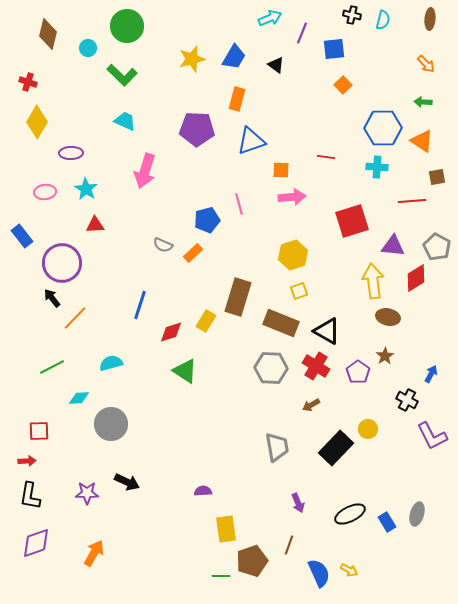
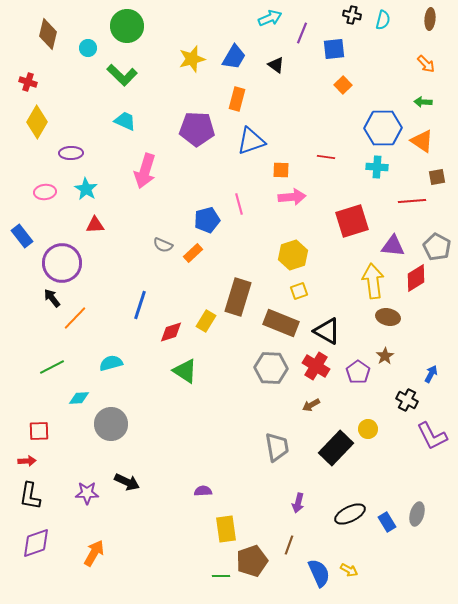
purple arrow at (298, 503): rotated 36 degrees clockwise
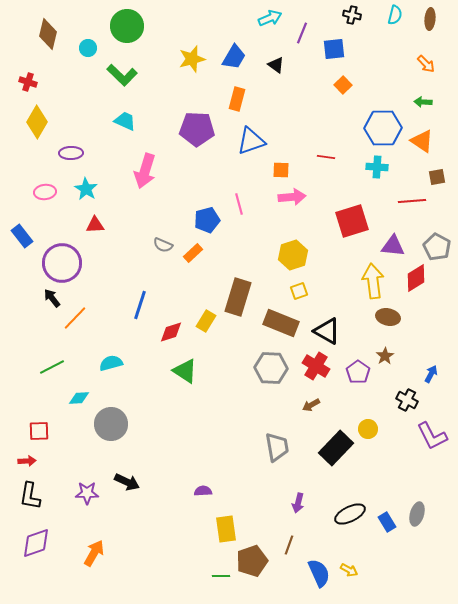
cyan semicircle at (383, 20): moved 12 px right, 5 px up
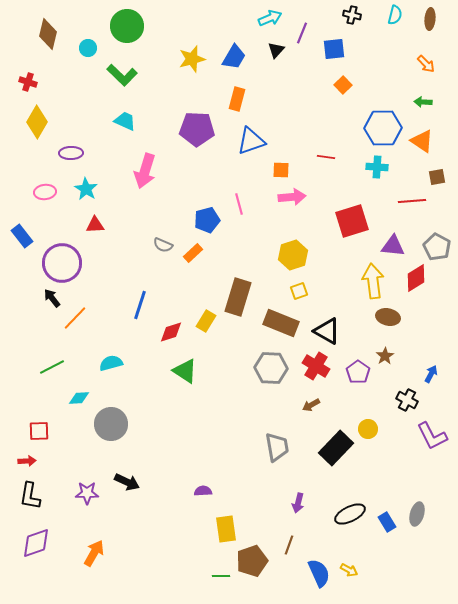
black triangle at (276, 65): moved 15 px up; rotated 36 degrees clockwise
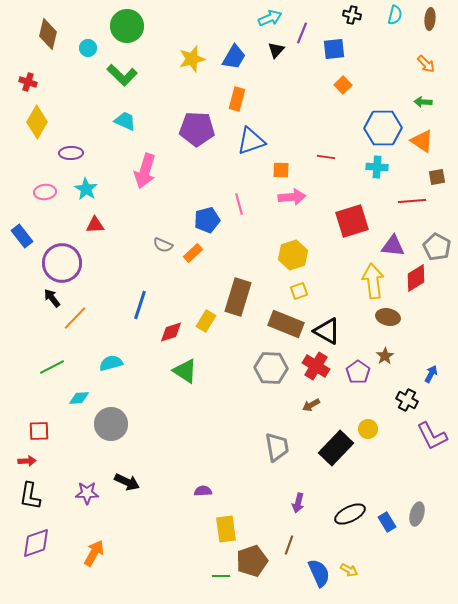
brown rectangle at (281, 323): moved 5 px right, 1 px down
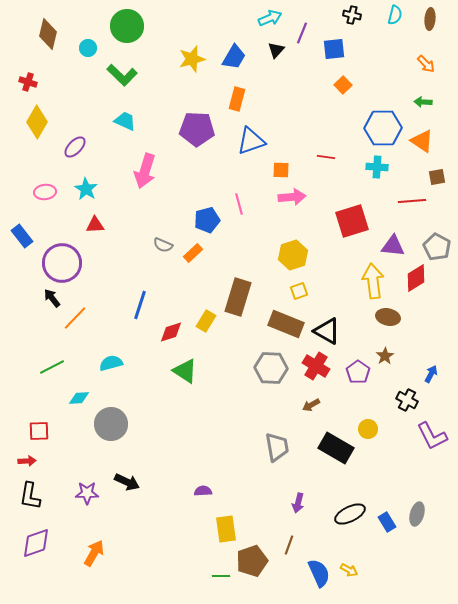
purple ellipse at (71, 153): moved 4 px right, 6 px up; rotated 45 degrees counterclockwise
black rectangle at (336, 448): rotated 76 degrees clockwise
